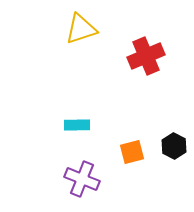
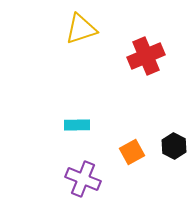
orange square: rotated 15 degrees counterclockwise
purple cross: moved 1 px right
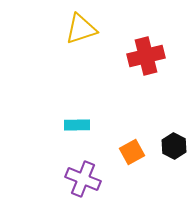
red cross: rotated 9 degrees clockwise
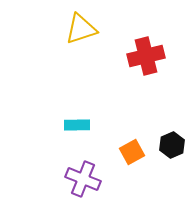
black hexagon: moved 2 px left, 1 px up; rotated 10 degrees clockwise
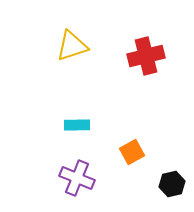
yellow triangle: moved 9 px left, 17 px down
black hexagon: moved 39 px down; rotated 10 degrees clockwise
purple cross: moved 6 px left, 1 px up
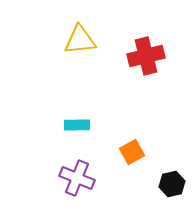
yellow triangle: moved 8 px right, 6 px up; rotated 12 degrees clockwise
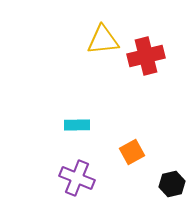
yellow triangle: moved 23 px right
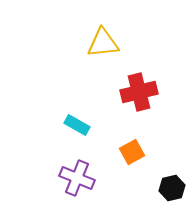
yellow triangle: moved 3 px down
red cross: moved 7 px left, 36 px down
cyan rectangle: rotated 30 degrees clockwise
black hexagon: moved 4 px down
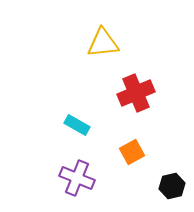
red cross: moved 3 px left, 1 px down; rotated 9 degrees counterclockwise
black hexagon: moved 2 px up
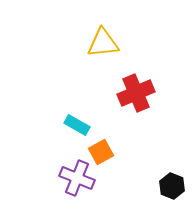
orange square: moved 31 px left
black hexagon: rotated 25 degrees counterclockwise
